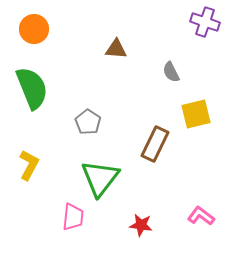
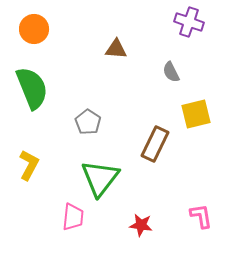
purple cross: moved 16 px left
pink L-shape: rotated 44 degrees clockwise
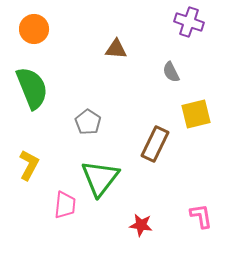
pink trapezoid: moved 8 px left, 12 px up
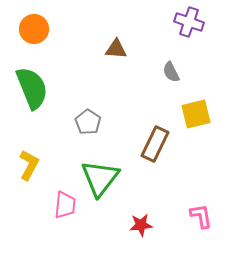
red star: rotated 15 degrees counterclockwise
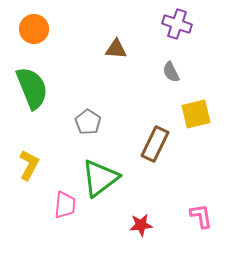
purple cross: moved 12 px left, 2 px down
green triangle: rotated 15 degrees clockwise
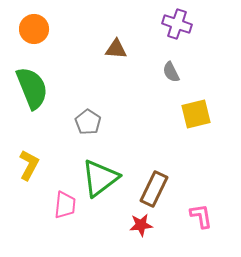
brown rectangle: moved 1 px left, 45 px down
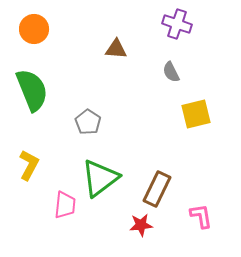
green semicircle: moved 2 px down
brown rectangle: moved 3 px right
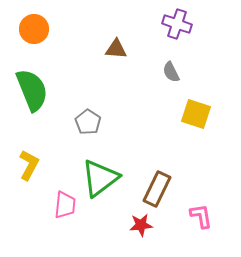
yellow square: rotated 32 degrees clockwise
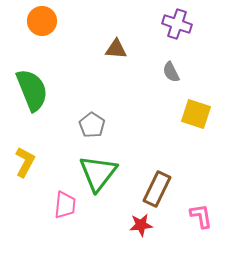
orange circle: moved 8 px right, 8 px up
gray pentagon: moved 4 px right, 3 px down
yellow L-shape: moved 4 px left, 3 px up
green triangle: moved 2 px left, 5 px up; rotated 15 degrees counterclockwise
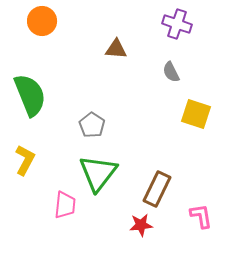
green semicircle: moved 2 px left, 5 px down
yellow L-shape: moved 2 px up
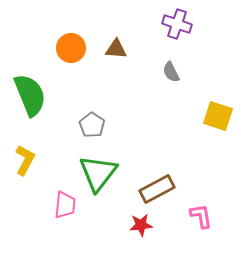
orange circle: moved 29 px right, 27 px down
yellow square: moved 22 px right, 2 px down
brown rectangle: rotated 36 degrees clockwise
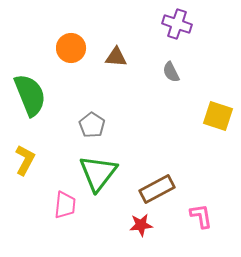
brown triangle: moved 8 px down
